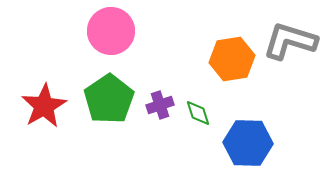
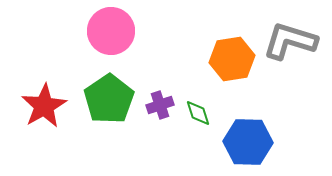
blue hexagon: moved 1 px up
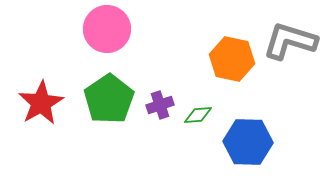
pink circle: moved 4 px left, 2 px up
orange hexagon: rotated 21 degrees clockwise
red star: moved 3 px left, 3 px up
green diamond: moved 2 px down; rotated 76 degrees counterclockwise
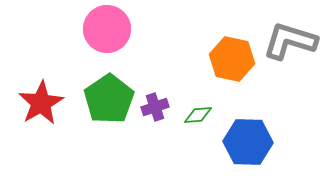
purple cross: moved 5 px left, 2 px down
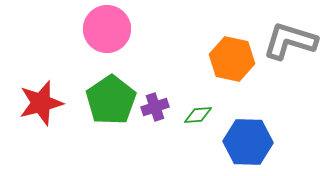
green pentagon: moved 2 px right, 1 px down
red star: rotated 15 degrees clockwise
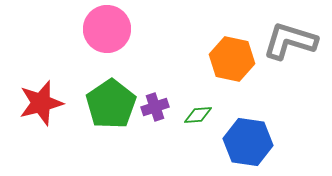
green pentagon: moved 4 px down
blue hexagon: rotated 6 degrees clockwise
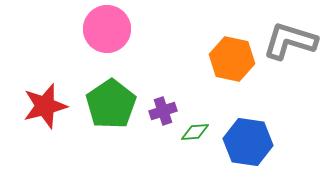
red star: moved 4 px right, 3 px down
purple cross: moved 8 px right, 4 px down
green diamond: moved 3 px left, 17 px down
